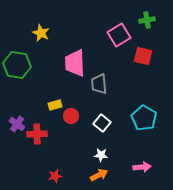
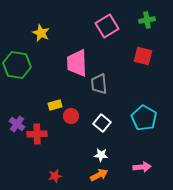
pink square: moved 12 px left, 9 px up
pink trapezoid: moved 2 px right
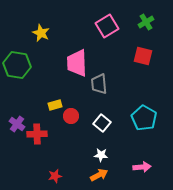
green cross: moved 1 px left, 2 px down; rotated 21 degrees counterclockwise
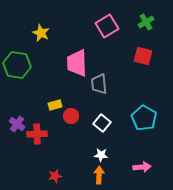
orange arrow: rotated 60 degrees counterclockwise
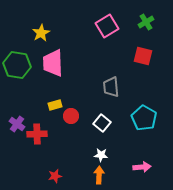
yellow star: rotated 18 degrees clockwise
pink trapezoid: moved 24 px left
gray trapezoid: moved 12 px right, 3 px down
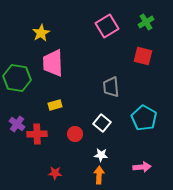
green hexagon: moved 13 px down
red circle: moved 4 px right, 18 px down
red star: moved 3 px up; rotated 16 degrees clockwise
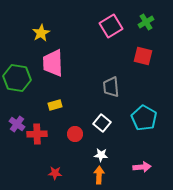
pink square: moved 4 px right
